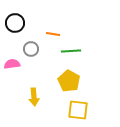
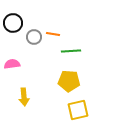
black circle: moved 2 px left
gray circle: moved 3 px right, 12 px up
yellow pentagon: rotated 25 degrees counterclockwise
yellow arrow: moved 10 px left
yellow square: rotated 20 degrees counterclockwise
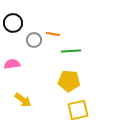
gray circle: moved 3 px down
yellow arrow: moved 1 px left, 3 px down; rotated 48 degrees counterclockwise
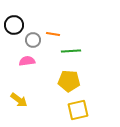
black circle: moved 1 px right, 2 px down
gray circle: moved 1 px left
pink semicircle: moved 15 px right, 3 px up
yellow arrow: moved 4 px left
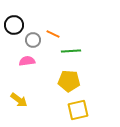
orange line: rotated 16 degrees clockwise
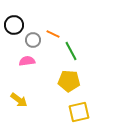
green line: rotated 66 degrees clockwise
yellow square: moved 1 px right, 2 px down
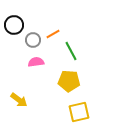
orange line: rotated 56 degrees counterclockwise
pink semicircle: moved 9 px right, 1 px down
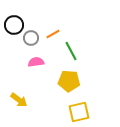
gray circle: moved 2 px left, 2 px up
